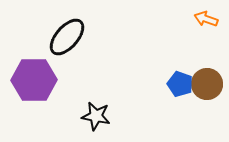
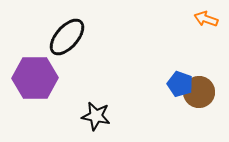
purple hexagon: moved 1 px right, 2 px up
brown circle: moved 8 px left, 8 px down
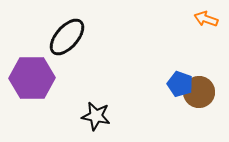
purple hexagon: moved 3 px left
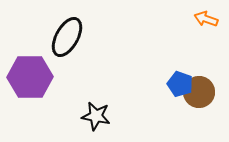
black ellipse: rotated 12 degrees counterclockwise
purple hexagon: moved 2 px left, 1 px up
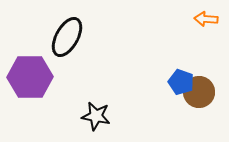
orange arrow: rotated 15 degrees counterclockwise
blue pentagon: moved 1 px right, 2 px up
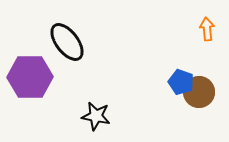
orange arrow: moved 1 px right, 10 px down; rotated 80 degrees clockwise
black ellipse: moved 5 px down; rotated 66 degrees counterclockwise
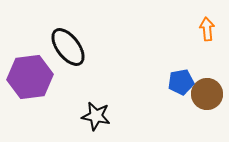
black ellipse: moved 1 px right, 5 px down
purple hexagon: rotated 6 degrees counterclockwise
blue pentagon: rotated 30 degrees counterclockwise
brown circle: moved 8 px right, 2 px down
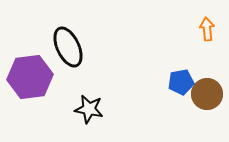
black ellipse: rotated 12 degrees clockwise
black star: moved 7 px left, 7 px up
